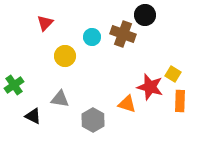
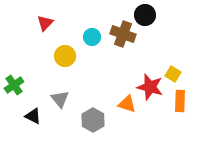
gray triangle: rotated 42 degrees clockwise
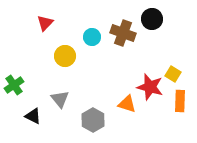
black circle: moved 7 px right, 4 px down
brown cross: moved 1 px up
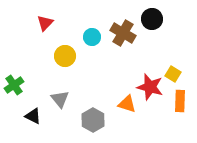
brown cross: rotated 10 degrees clockwise
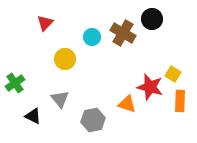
yellow circle: moved 3 px down
green cross: moved 1 px right, 2 px up
gray hexagon: rotated 20 degrees clockwise
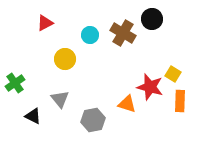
red triangle: rotated 18 degrees clockwise
cyan circle: moved 2 px left, 2 px up
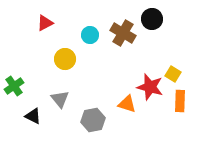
green cross: moved 1 px left, 3 px down
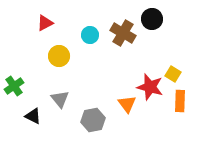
yellow circle: moved 6 px left, 3 px up
orange triangle: rotated 36 degrees clockwise
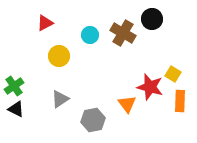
gray triangle: rotated 36 degrees clockwise
black triangle: moved 17 px left, 7 px up
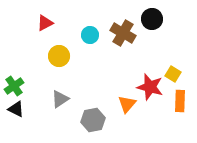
orange triangle: rotated 18 degrees clockwise
